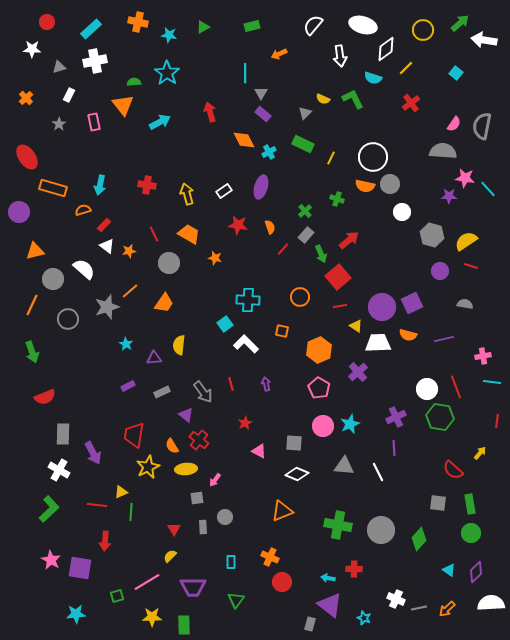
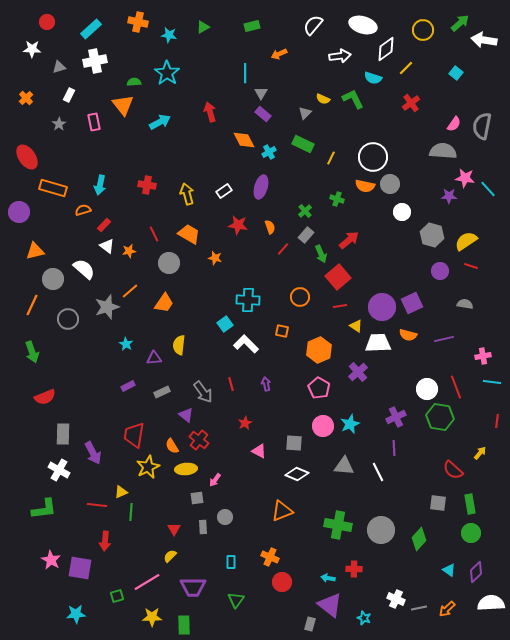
white arrow at (340, 56): rotated 90 degrees counterclockwise
green L-shape at (49, 509): moved 5 px left; rotated 36 degrees clockwise
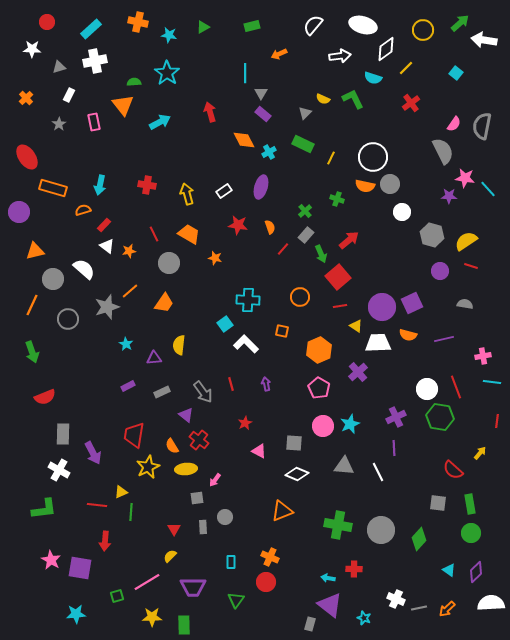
gray semicircle at (443, 151): rotated 60 degrees clockwise
red circle at (282, 582): moved 16 px left
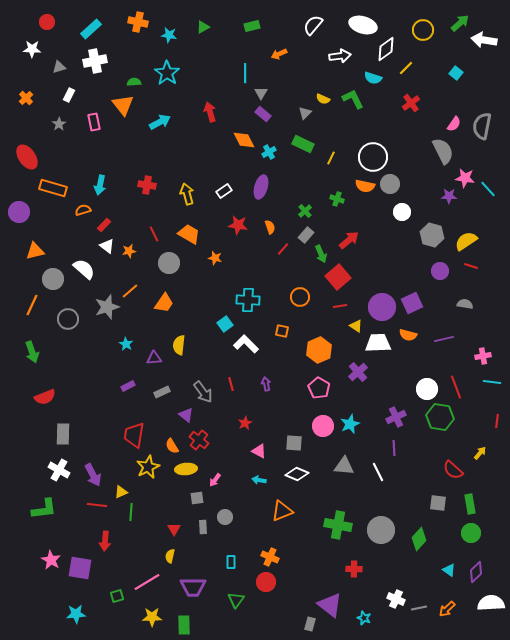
purple arrow at (93, 453): moved 22 px down
yellow semicircle at (170, 556): rotated 32 degrees counterclockwise
cyan arrow at (328, 578): moved 69 px left, 98 px up
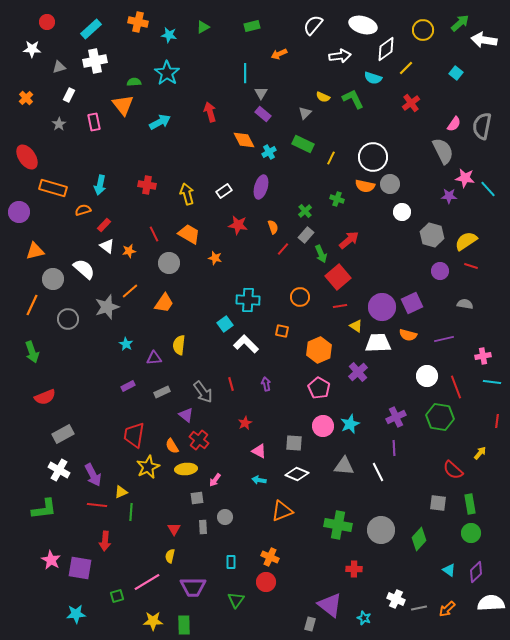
yellow semicircle at (323, 99): moved 2 px up
orange semicircle at (270, 227): moved 3 px right
white circle at (427, 389): moved 13 px up
gray rectangle at (63, 434): rotated 60 degrees clockwise
yellow star at (152, 617): moved 1 px right, 4 px down
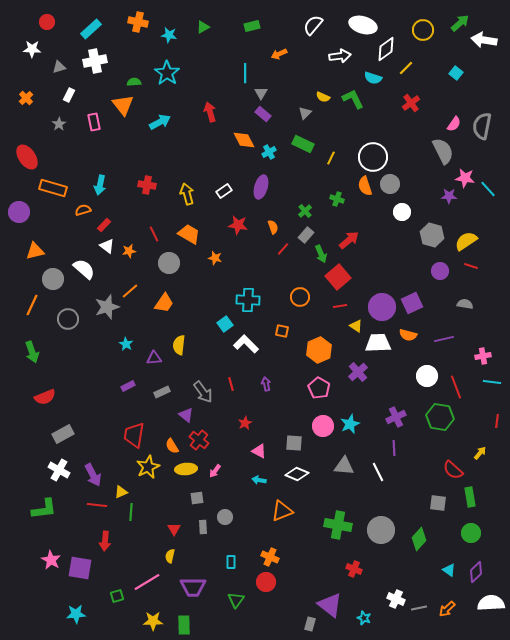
orange semicircle at (365, 186): rotated 60 degrees clockwise
pink arrow at (215, 480): moved 9 px up
green rectangle at (470, 504): moved 7 px up
red cross at (354, 569): rotated 21 degrees clockwise
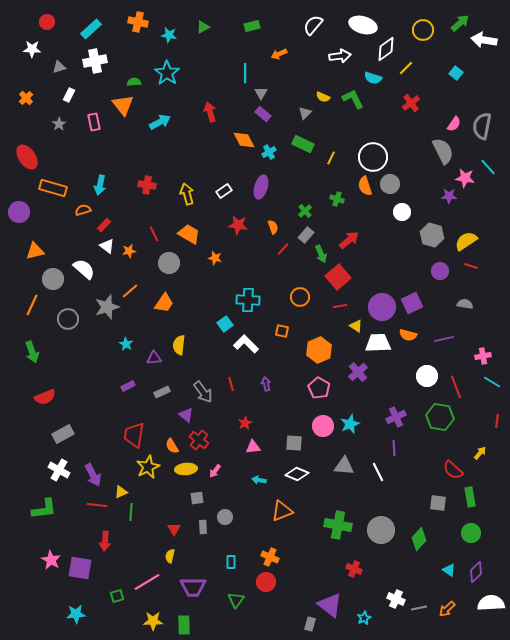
cyan line at (488, 189): moved 22 px up
cyan line at (492, 382): rotated 24 degrees clockwise
pink triangle at (259, 451): moved 6 px left, 4 px up; rotated 35 degrees counterclockwise
cyan star at (364, 618): rotated 24 degrees clockwise
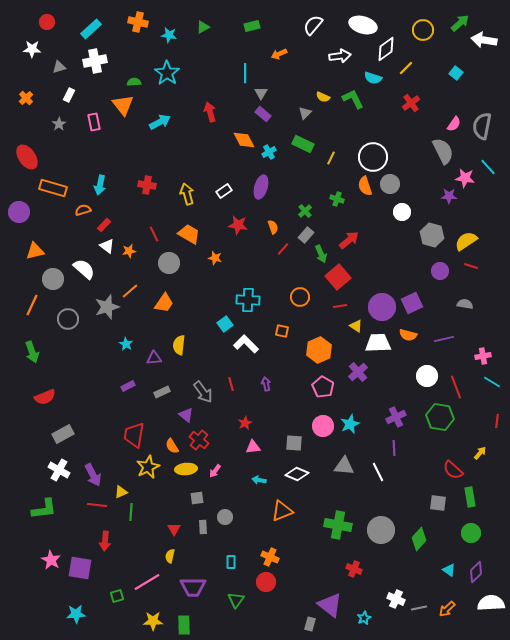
pink pentagon at (319, 388): moved 4 px right, 1 px up
